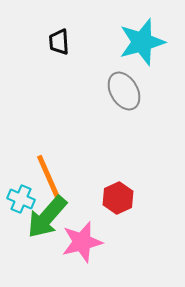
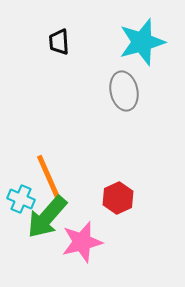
gray ellipse: rotated 18 degrees clockwise
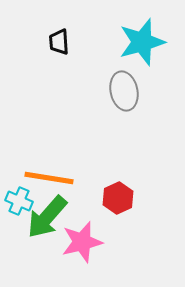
orange line: rotated 57 degrees counterclockwise
cyan cross: moved 2 px left, 2 px down
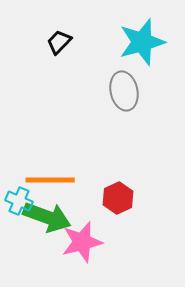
black trapezoid: rotated 48 degrees clockwise
orange line: moved 1 px right, 2 px down; rotated 9 degrees counterclockwise
green arrow: rotated 111 degrees counterclockwise
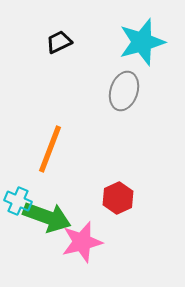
black trapezoid: rotated 20 degrees clockwise
gray ellipse: rotated 30 degrees clockwise
orange line: moved 31 px up; rotated 69 degrees counterclockwise
cyan cross: moved 1 px left
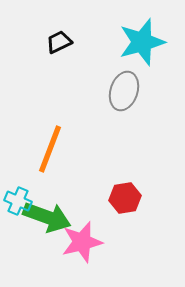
red hexagon: moved 7 px right; rotated 16 degrees clockwise
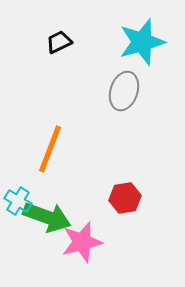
cyan cross: rotated 8 degrees clockwise
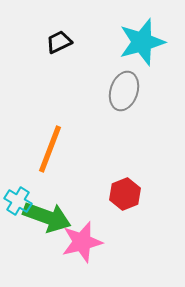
red hexagon: moved 4 px up; rotated 12 degrees counterclockwise
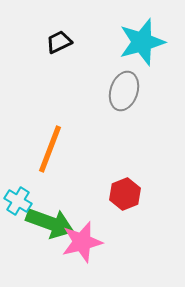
green arrow: moved 3 px right, 6 px down
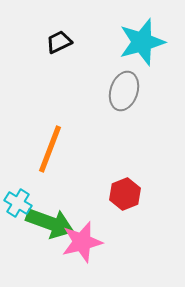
cyan cross: moved 2 px down
